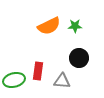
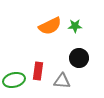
orange semicircle: moved 1 px right
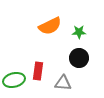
green star: moved 4 px right, 6 px down
gray triangle: moved 1 px right, 2 px down
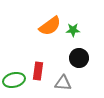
orange semicircle: rotated 10 degrees counterclockwise
green star: moved 6 px left, 2 px up
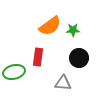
red rectangle: moved 14 px up
green ellipse: moved 8 px up
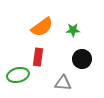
orange semicircle: moved 8 px left, 1 px down
black circle: moved 3 px right, 1 px down
green ellipse: moved 4 px right, 3 px down
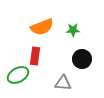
orange semicircle: rotated 15 degrees clockwise
red rectangle: moved 3 px left, 1 px up
green ellipse: rotated 15 degrees counterclockwise
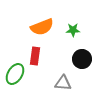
green ellipse: moved 3 px left, 1 px up; rotated 30 degrees counterclockwise
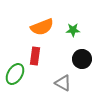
gray triangle: rotated 24 degrees clockwise
